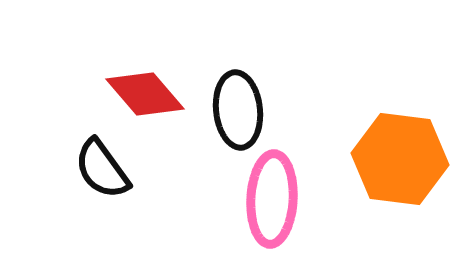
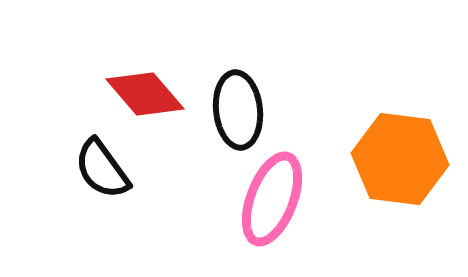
pink ellipse: rotated 18 degrees clockwise
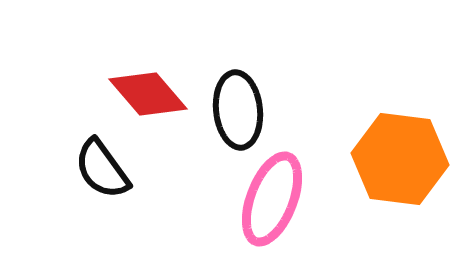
red diamond: moved 3 px right
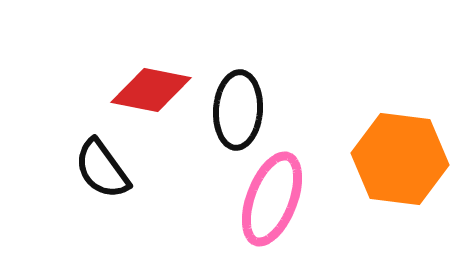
red diamond: moved 3 px right, 4 px up; rotated 38 degrees counterclockwise
black ellipse: rotated 10 degrees clockwise
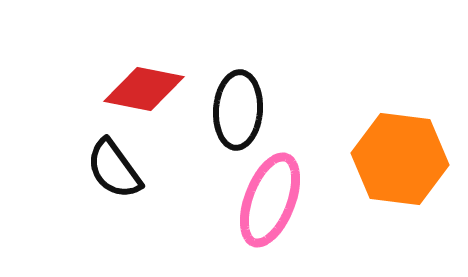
red diamond: moved 7 px left, 1 px up
black semicircle: moved 12 px right
pink ellipse: moved 2 px left, 1 px down
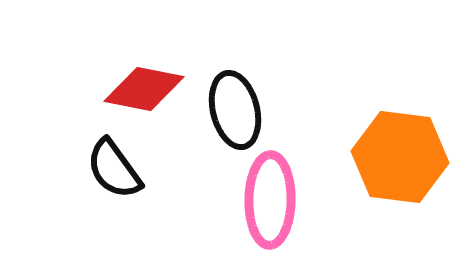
black ellipse: moved 3 px left; rotated 18 degrees counterclockwise
orange hexagon: moved 2 px up
pink ellipse: rotated 20 degrees counterclockwise
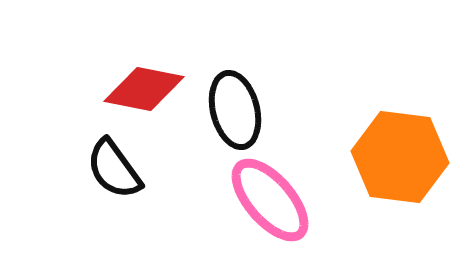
pink ellipse: rotated 42 degrees counterclockwise
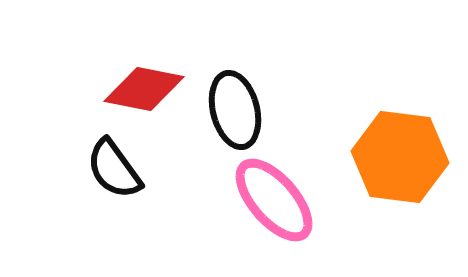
pink ellipse: moved 4 px right
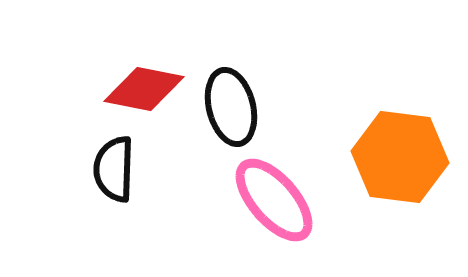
black ellipse: moved 4 px left, 3 px up
black semicircle: rotated 38 degrees clockwise
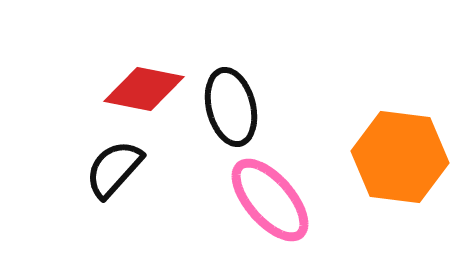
black semicircle: rotated 40 degrees clockwise
pink ellipse: moved 4 px left
